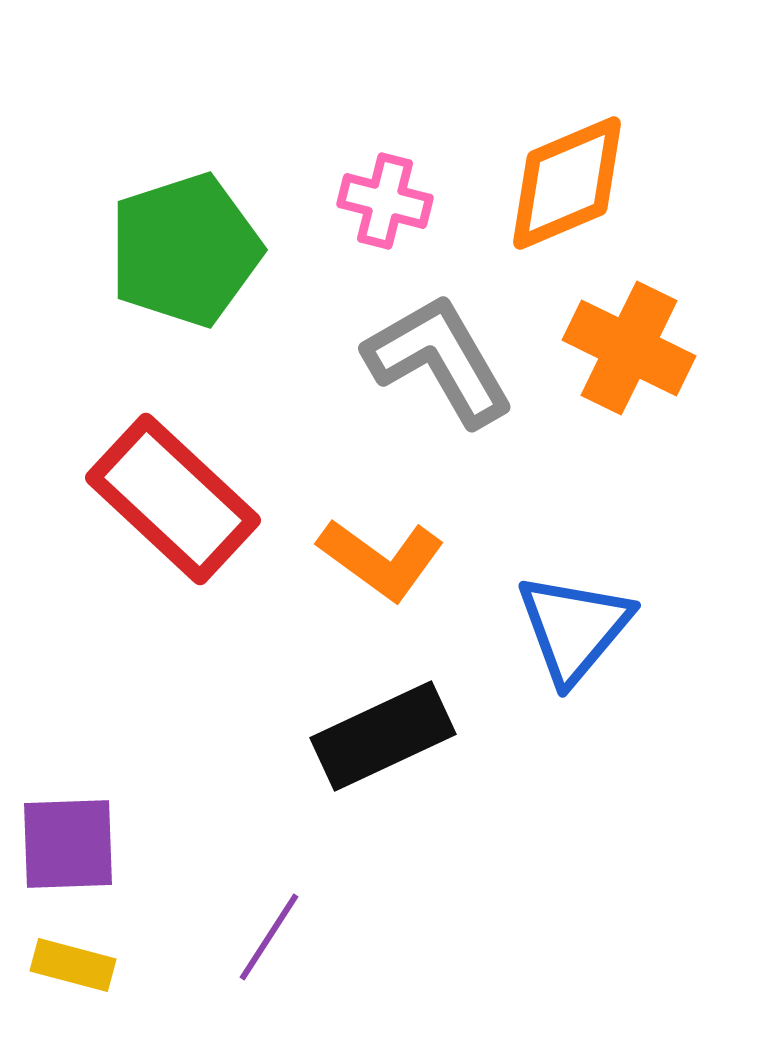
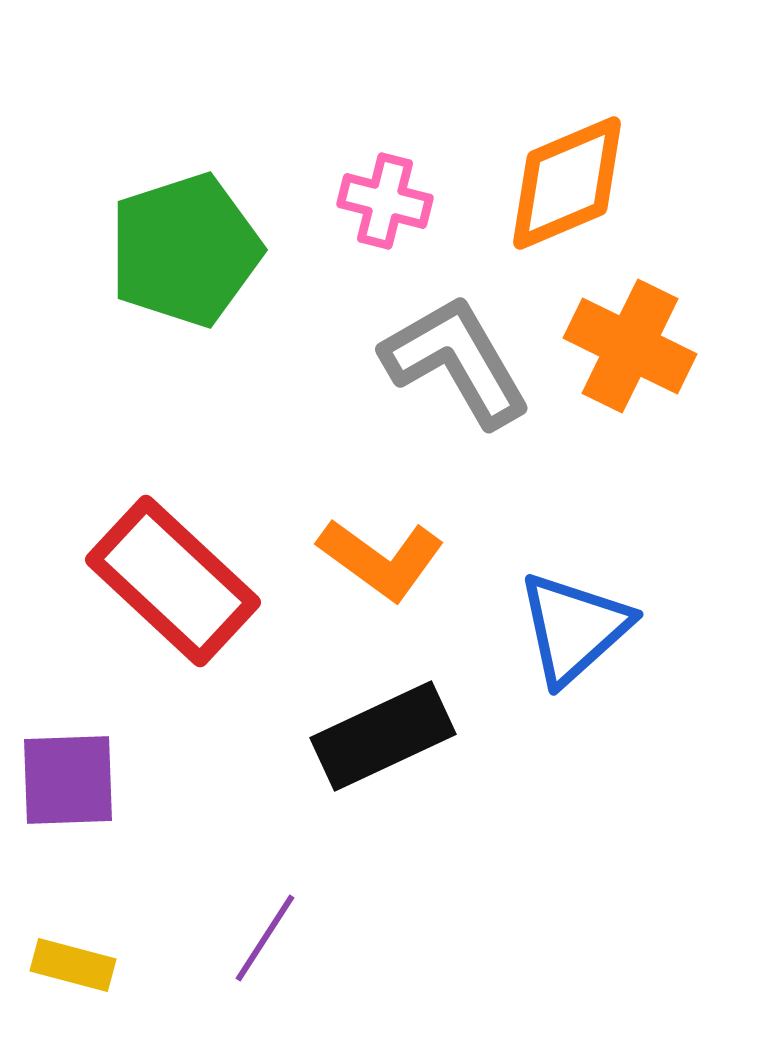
orange cross: moved 1 px right, 2 px up
gray L-shape: moved 17 px right, 1 px down
red rectangle: moved 82 px down
blue triangle: rotated 8 degrees clockwise
purple square: moved 64 px up
purple line: moved 4 px left, 1 px down
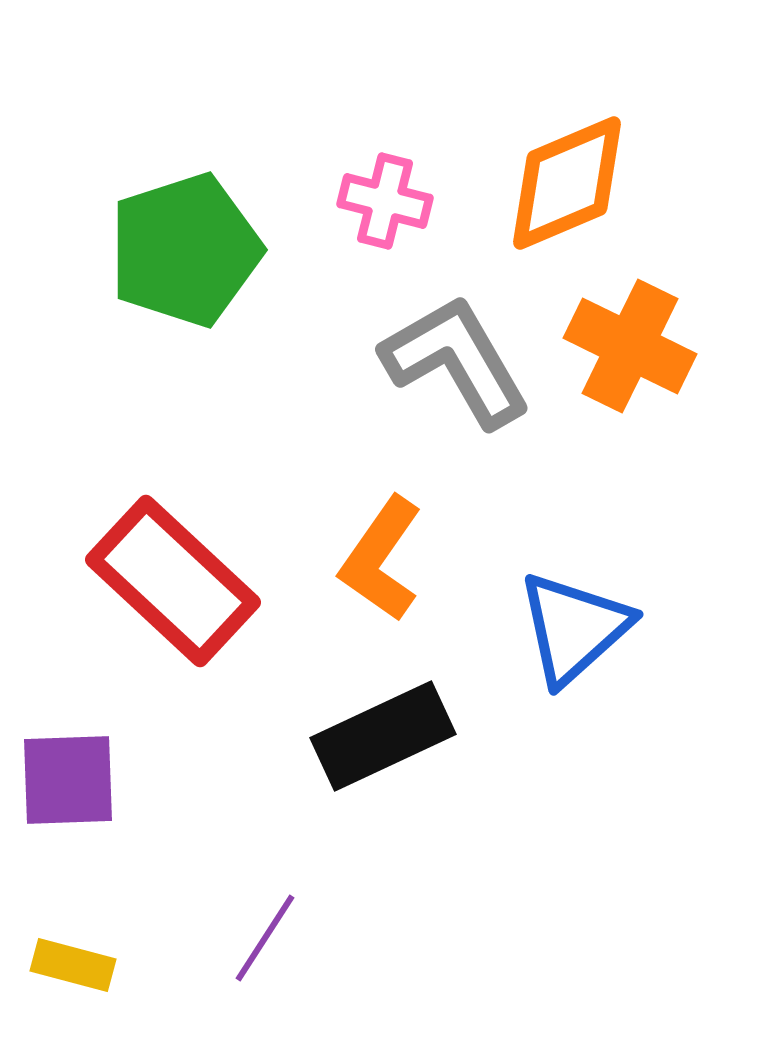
orange L-shape: rotated 89 degrees clockwise
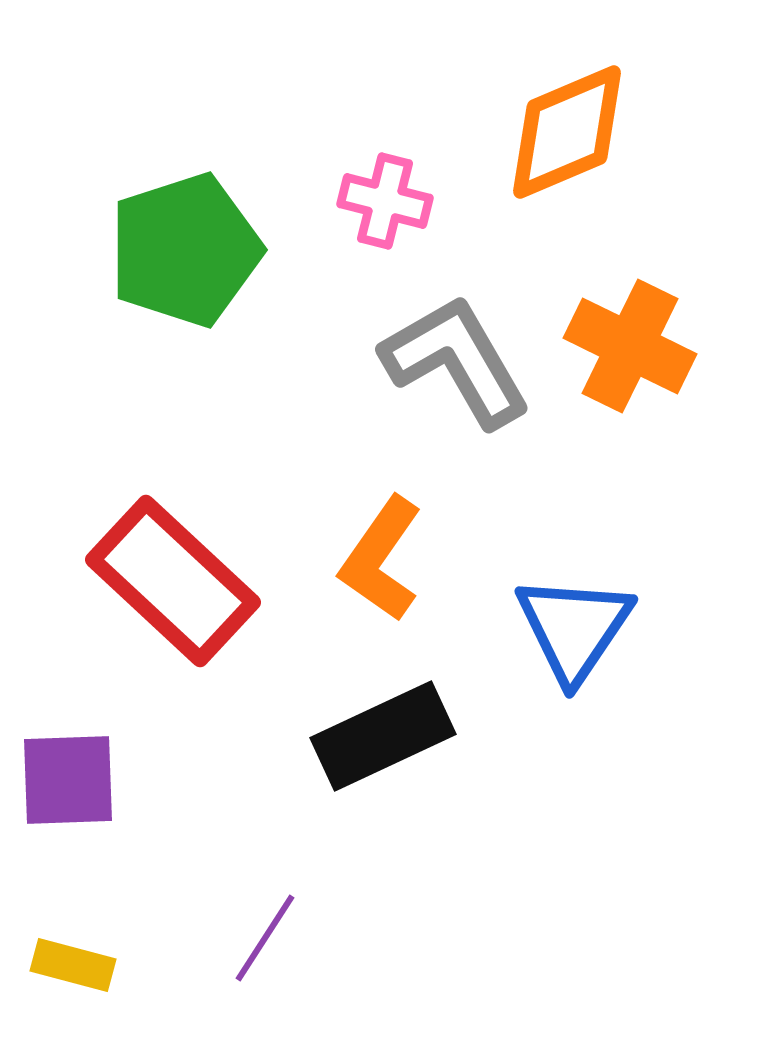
orange diamond: moved 51 px up
blue triangle: rotated 14 degrees counterclockwise
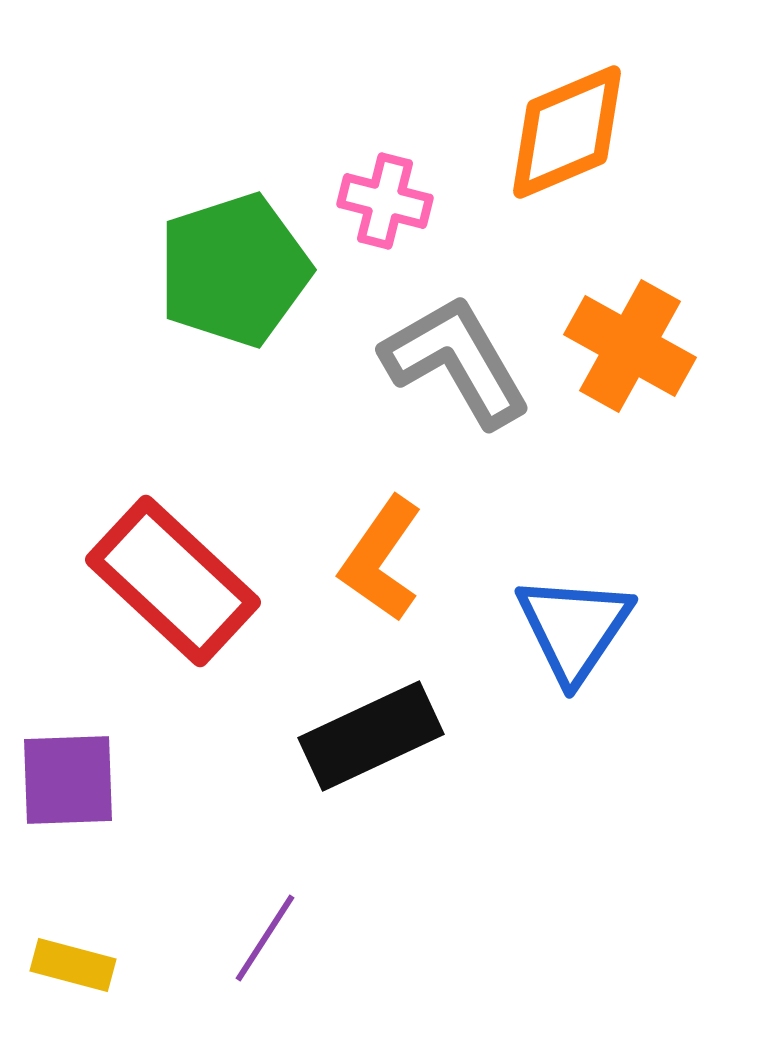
green pentagon: moved 49 px right, 20 px down
orange cross: rotated 3 degrees clockwise
black rectangle: moved 12 px left
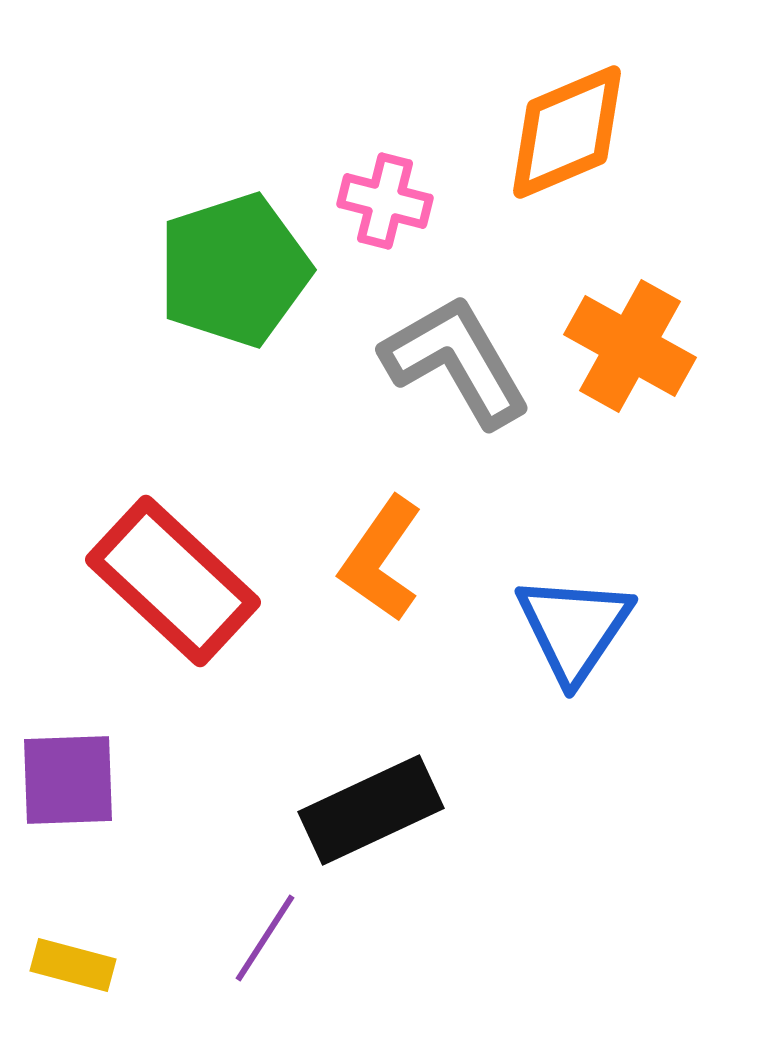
black rectangle: moved 74 px down
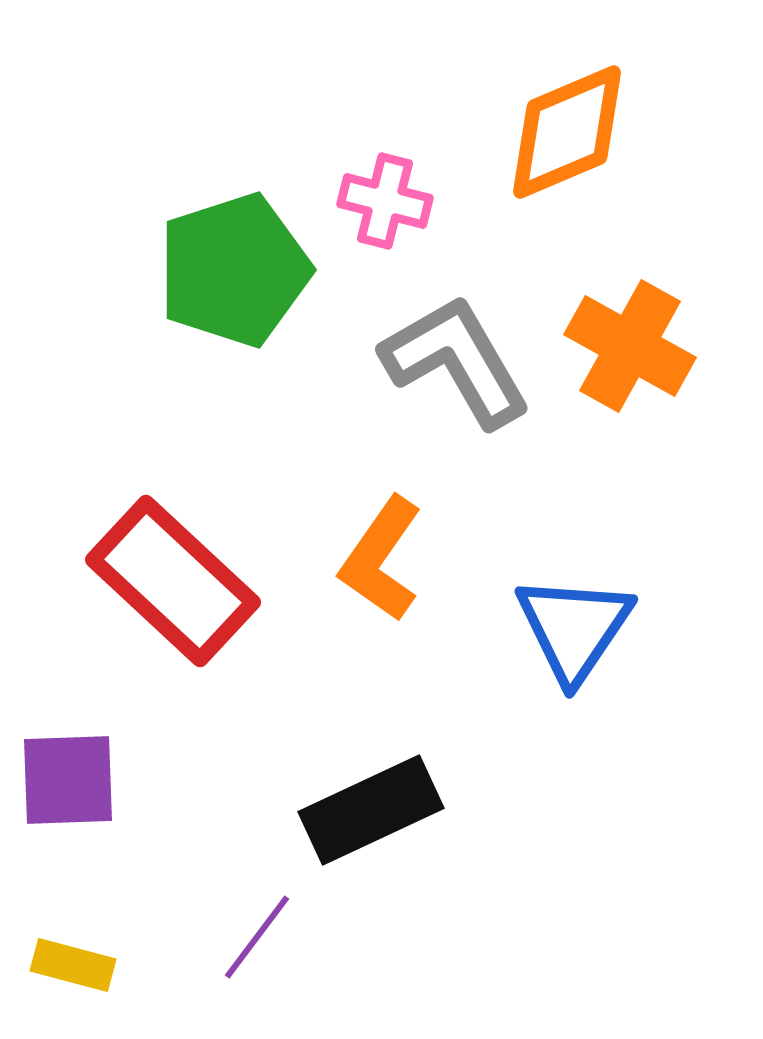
purple line: moved 8 px left, 1 px up; rotated 4 degrees clockwise
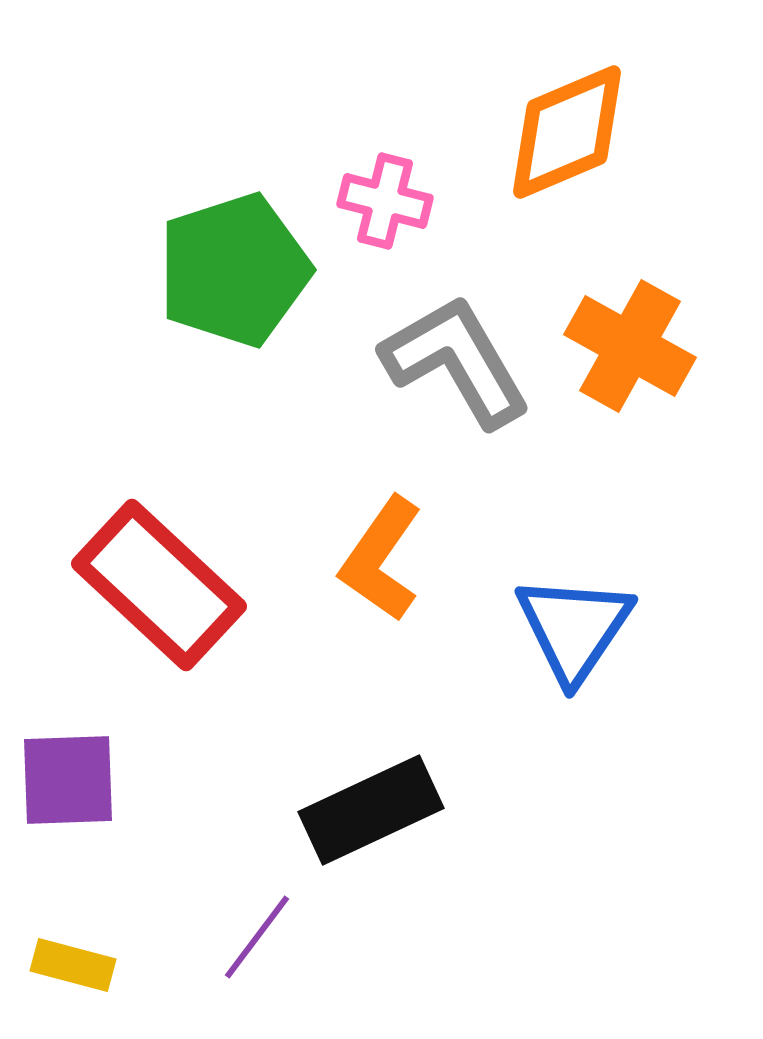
red rectangle: moved 14 px left, 4 px down
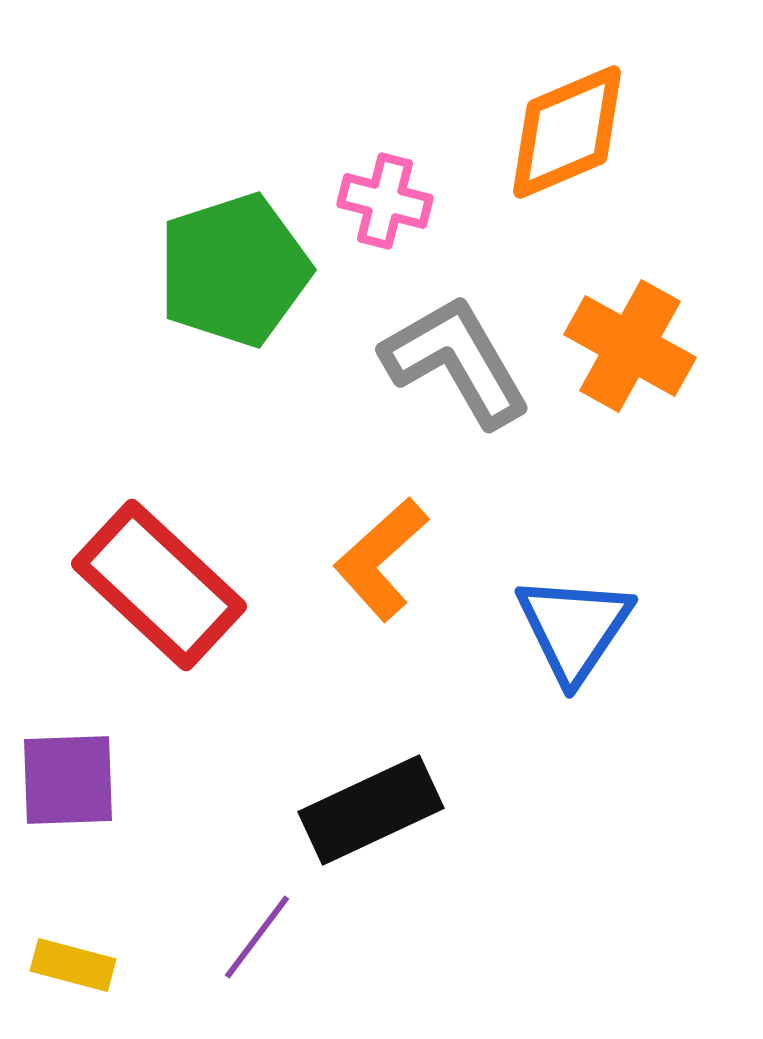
orange L-shape: rotated 13 degrees clockwise
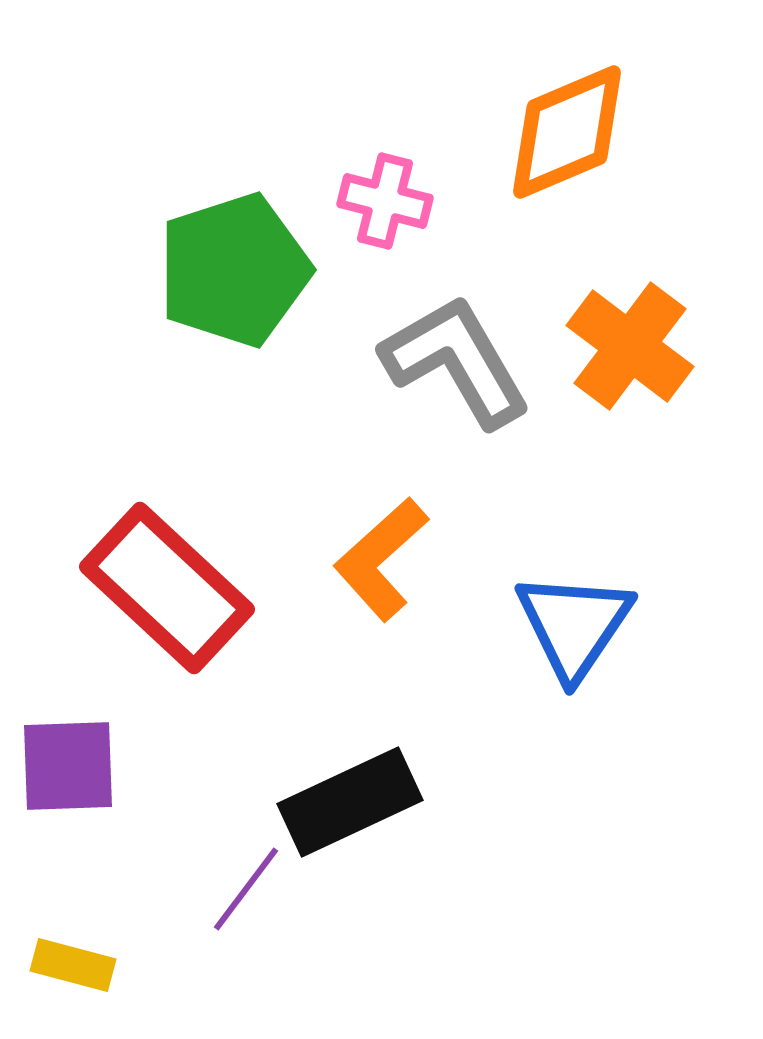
orange cross: rotated 8 degrees clockwise
red rectangle: moved 8 px right, 3 px down
blue triangle: moved 3 px up
purple square: moved 14 px up
black rectangle: moved 21 px left, 8 px up
purple line: moved 11 px left, 48 px up
